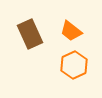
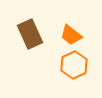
orange trapezoid: moved 4 px down
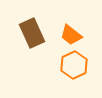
brown rectangle: moved 2 px right, 1 px up
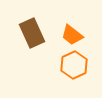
orange trapezoid: moved 1 px right
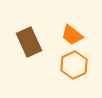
brown rectangle: moved 3 px left, 9 px down
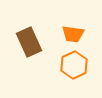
orange trapezoid: moved 1 px right, 1 px up; rotated 30 degrees counterclockwise
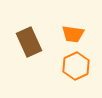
orange hexagon: moved 2 px right, 1 px down
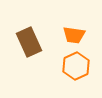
orange trapezoid: moved 1 px right, 1 px down
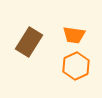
brown rectangle: rotated 56 degrees clockwise
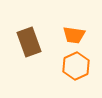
brown rectangle: rotated 52 degrees counterclockwise
